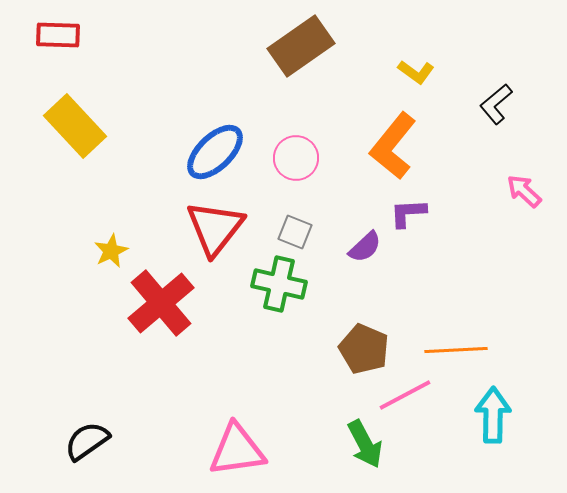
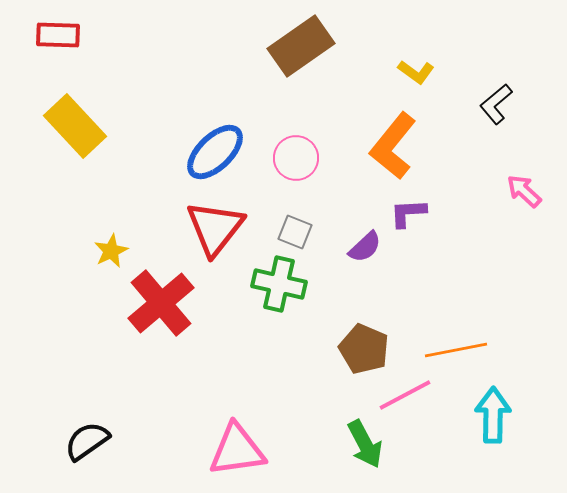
orange line: rotated 8 degrees counterclockwise
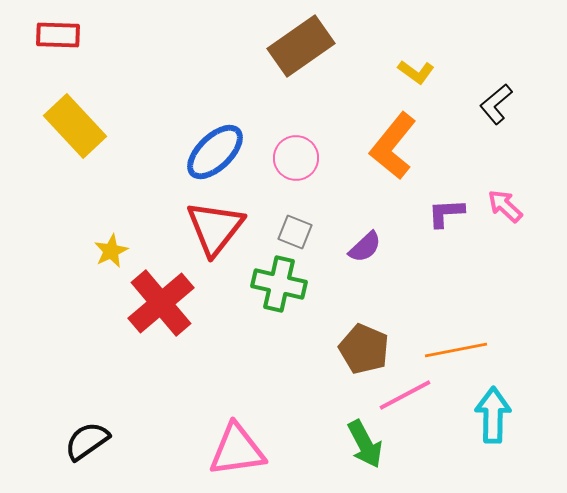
pink arrow: moved 19 px left, 15 px down
purple L-shape: moved 38 px right
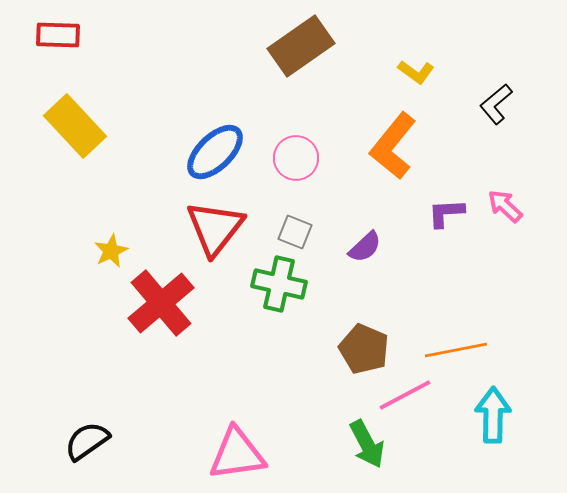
green arrow: moved 2 px right
pink triangle: moved 4 px down
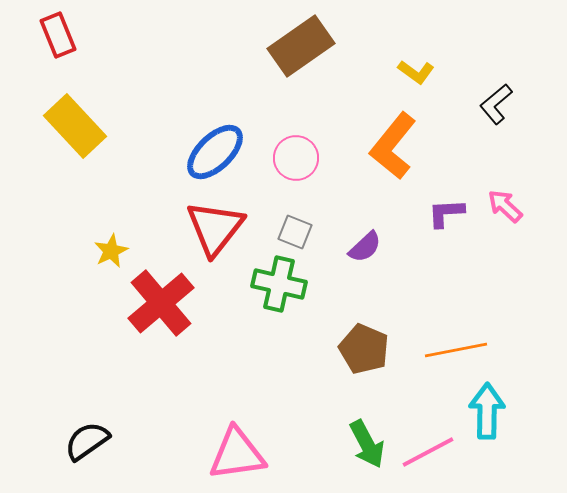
red rectangle: rotated 66 degrees clockwise
pink line: moved 23 px right, 57 px down
cyan arrow: moved 6 px left, 4 px up
